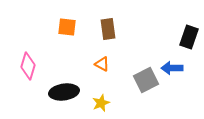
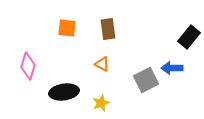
orange square: moved 1 px down
black rectangle: rotated 20 degrees clockwise
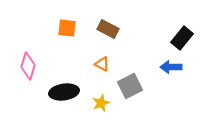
brown rectangle: rotated 55 degrees counterclockwise
black rectangle: moved 7 px left, 1 px down
blue arrow: moved 1 px left, 1 px up
gray square: moved 16 px left, 6 px down
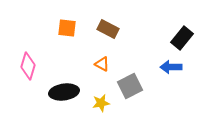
yellow star: rotated 12 degrees clockwise
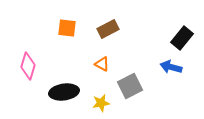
brown rectangle: rotated 55 degrees counterclockwise
blue arrow: rotated 15 degrees clockwise
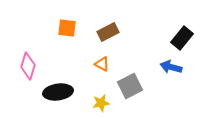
brown rectangle: moved 3 px down
black ellipse: moved 6 px left
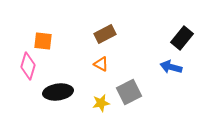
orange square: moved 24 px left, 13 px down
brown rectangle: moved 3 px left, 2 px down
orange triangle: moved 1 px left
gray square: moved 1 px left, 6 px down
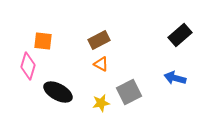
brown rectangle: moved 6 px left, 6 px down
black rectangle: moved 2 px left, 3 px up; rotated 10 degrees clockwise
blue arrow: moved 4 px right, 11 px down
black ellipse: rotated 36 degrees clockwise
